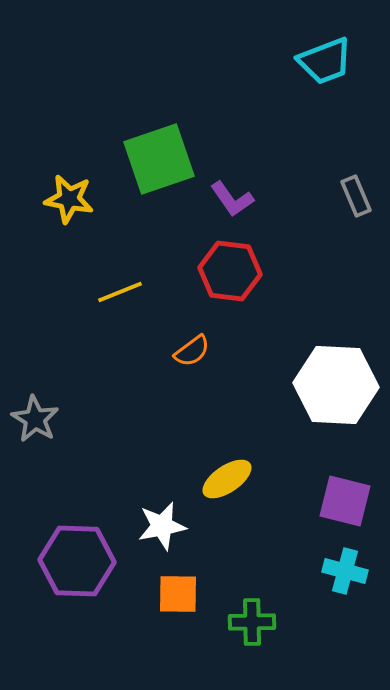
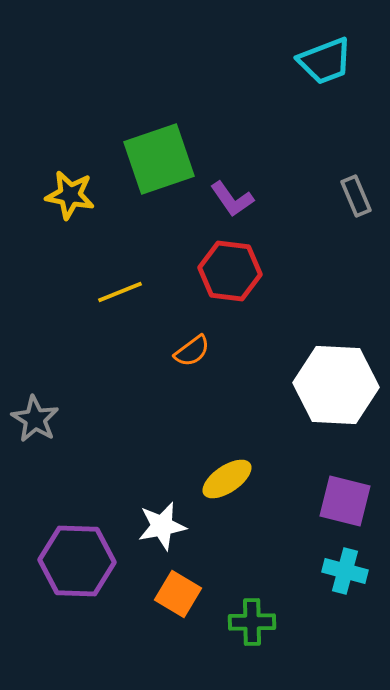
yellow star: moved 1 px right, 4 px up
orange square: rotated 30 degrees clockwise
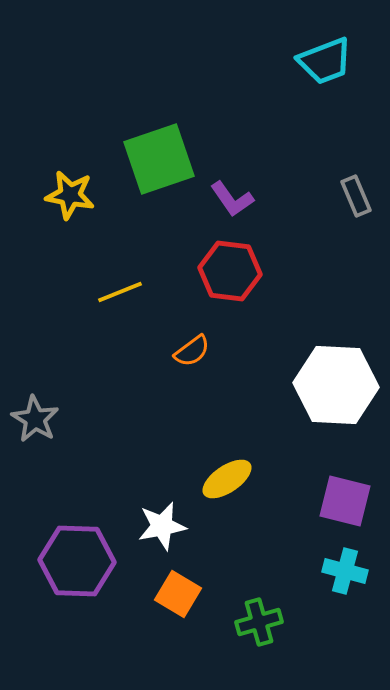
green cross: moved 7 px right; rotated 15 degrees counterclockwise
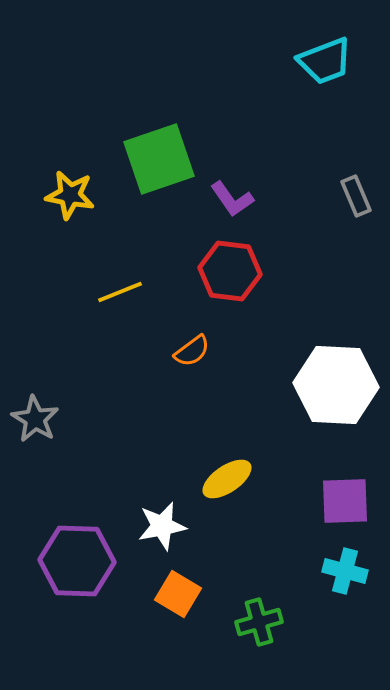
purple square: rotated 16 degrees counterclockwise
